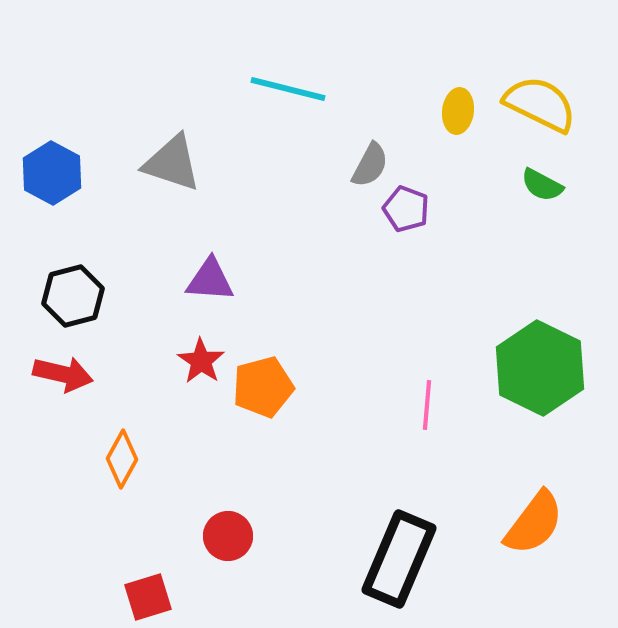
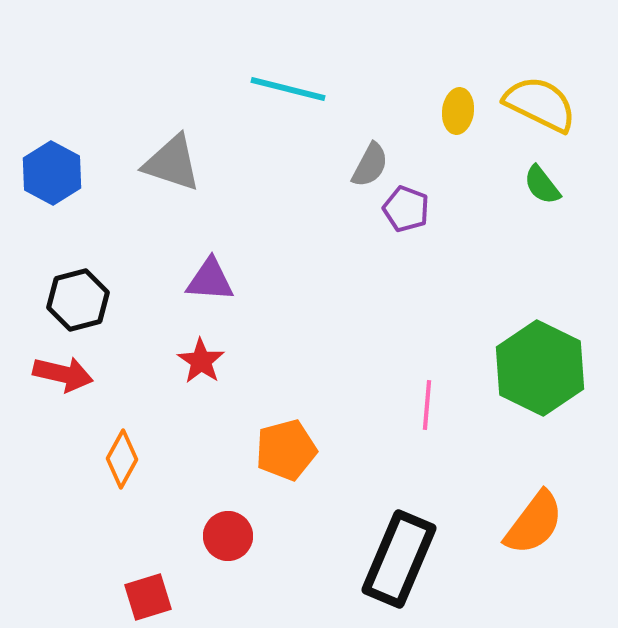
green semicircle: rotated 24 degrees clockwise
black hexagon: moved 5 px right, 4 px down
orange pentagon: moved 23 px right, 63 px down
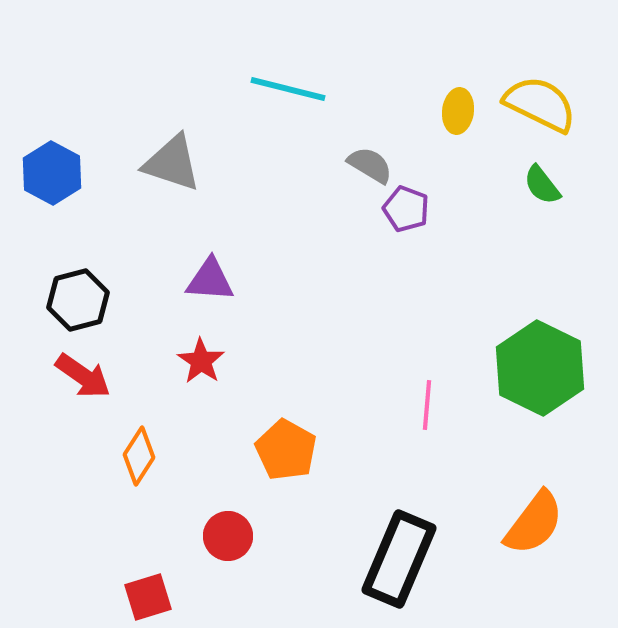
gray semicircle: rotated 87 degrees counterclockwise
red arrow: moved 20 px right, 2 px down; rotated 22 degrees clockwise
orange pentagon: rotated 28 degrees counterclockwise
orange diamond: moved 17 px right, 3 px up; rotated 4 degrees clockwise
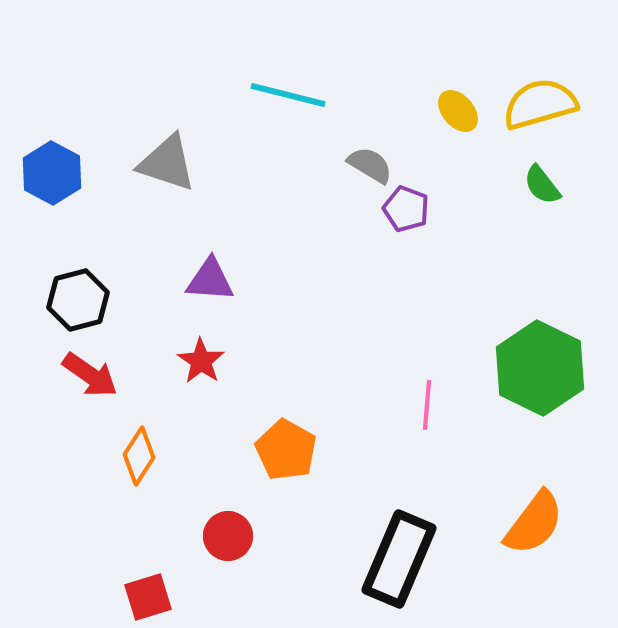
cyan line: moved 6 px down
yellow semicircle: rotated 42 degrees counterclockwise
yellow ellipse: rotated 48 degrees counterclockwise
gray triangle: moved 5 px left
red arrow: moved 7 px right, 1 px up
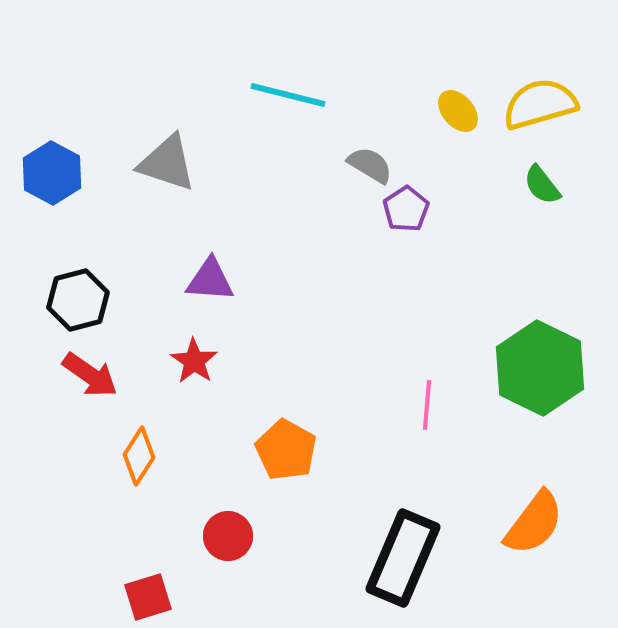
purple pentagon: rotated 18 degrees clockwise
red star: moved 7 px left
black rectangle: moved 4 px right, 1 px up
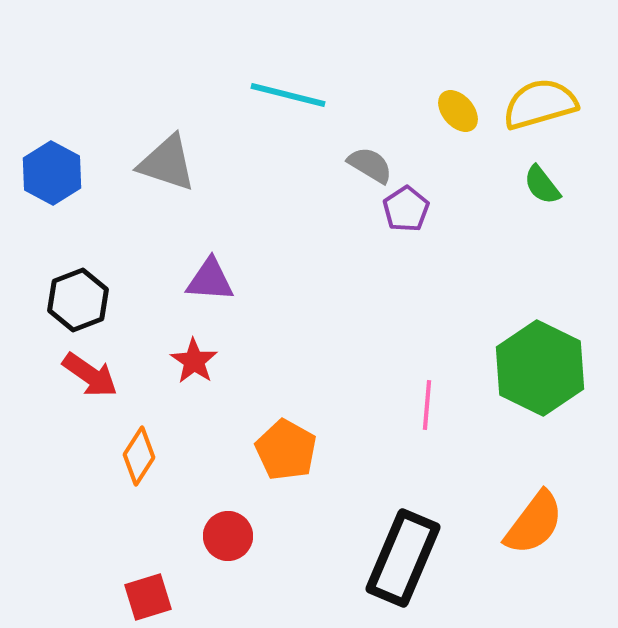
black hexagon: rotated 6 degrees counterclockwise
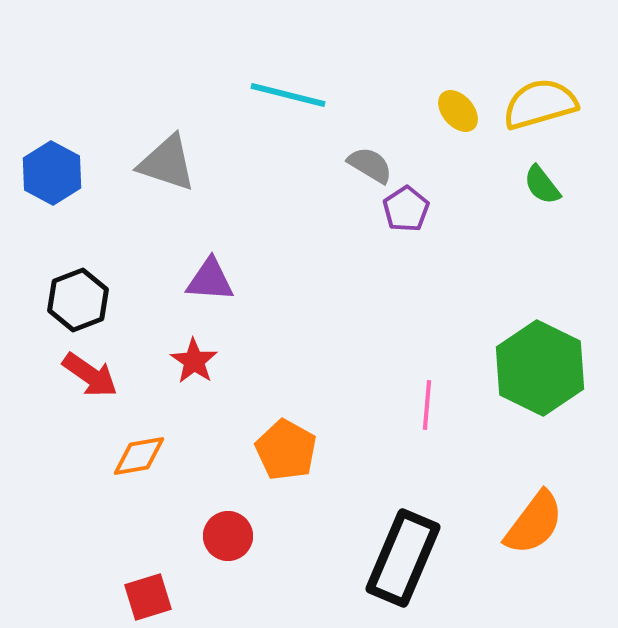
orange diamond: rotated 48 degrees clockwise
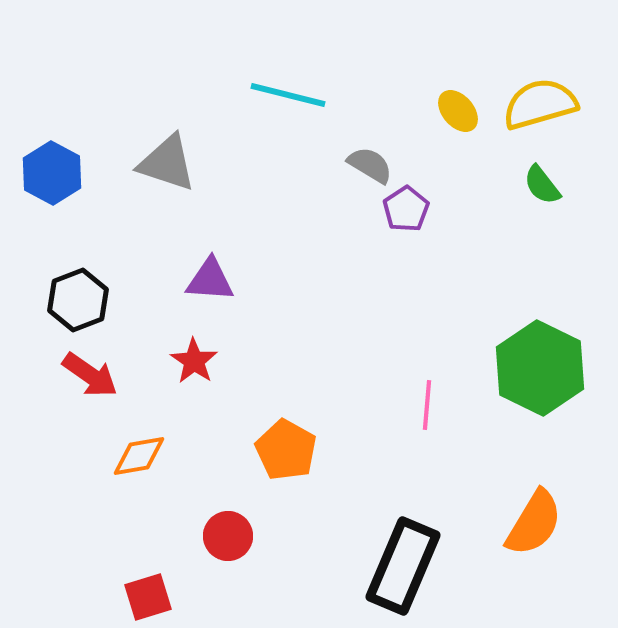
orange semicircle: rotated 6 degrees counterclockwise
black rectangle: moved 8 px down
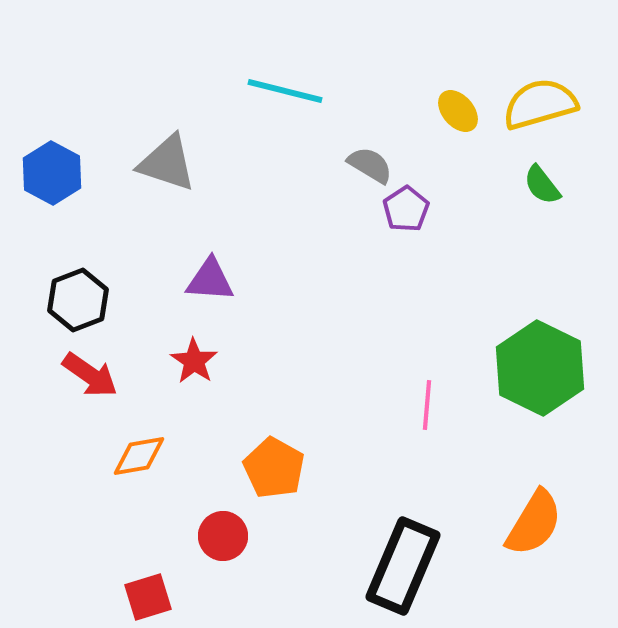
cyan line: moved 3 px left, 4 px up
orange pentagon: moved 12 px left, 18 px down
red circle: moved 5 px left
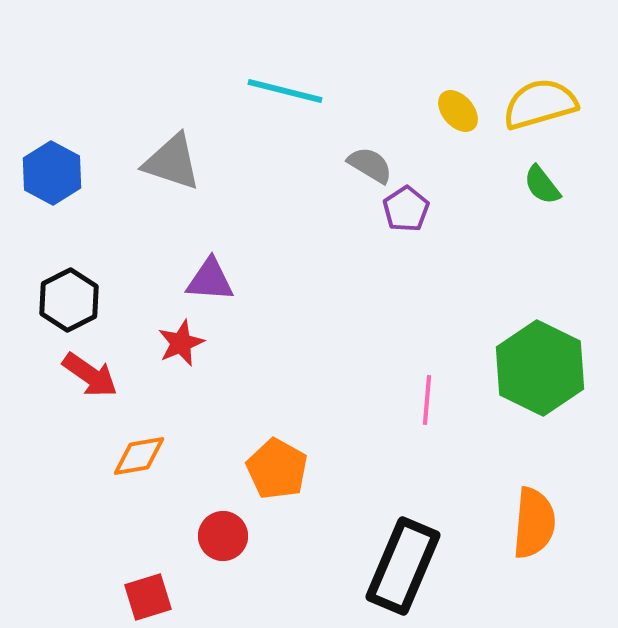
gray triangle: moved 5 px right, 1 px up
black hexagon: moved 9 px left; rotated 6 degrees counterclockwise
red star: moved 13 px left, 18 px up; rotated 15 degrees clockwise
pink line: moved 5 px up
orange pentagon: moved 3 px right, 1 px down
orange semicircle: rotated 26 degrees counterclockwise
